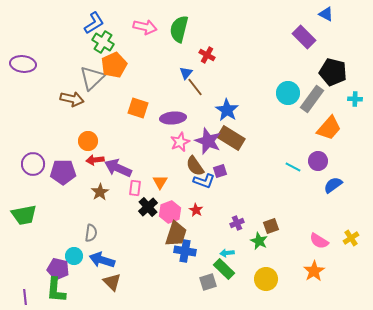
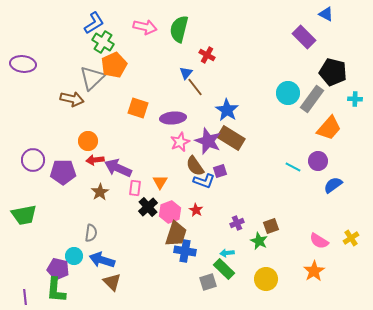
purple circle at (33, 164): moved 4 px up
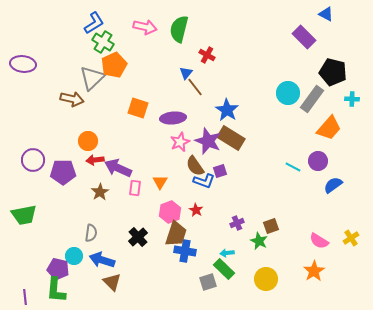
cyan cross at (355, 99): moved 3 px left
black cross at (148, 207): moved 10 px left, 30 px down
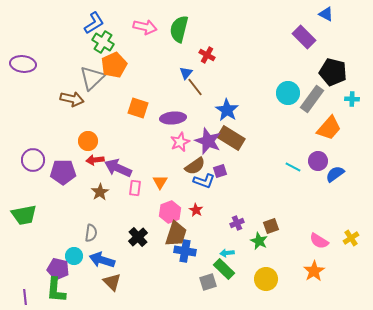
brown semicircle at (195, 166): rotated 90 degrees counterclockwise
blue semicircle at (333, 185): moved 2 px right, 11 px up
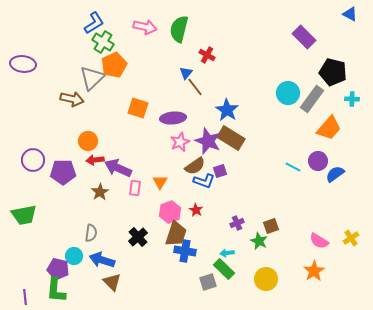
blue triangle at (326, 14): moved 24 px right
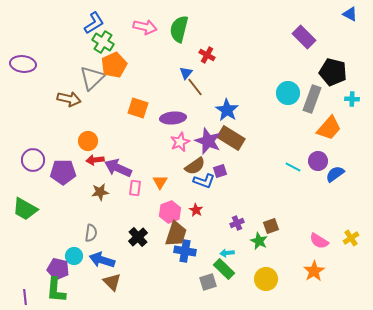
brown arrow at (72, 99): moved 3 px left
gray rectangle at (312, 99): rotated 16 degrees counterclockwise
brown star at (100, 192): rotated 24 degrees clockwise
green trapezoid at (24, 215): moved 1 px right, 6 px up; rotated 40 degrees clockwise
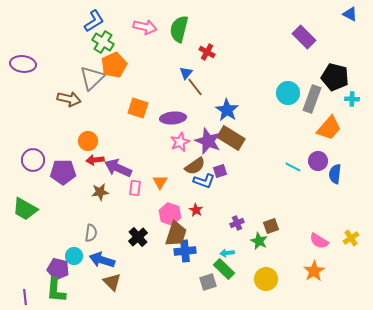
blue L-shape at (94, 23): moved 2 px up
red cross at (207, 55): moved 3 px up
black pentagon at (333, 72): moved 2 px right, 5 px down
blue semicircle at (335, 174): rotated 48 degrees counterclockwise
pink hexagon at (170, 212): moved 2 px down; rotated 20 degrees counterclockwise
blue cross at (185, 251): rotated 15 degrees counterclockwise
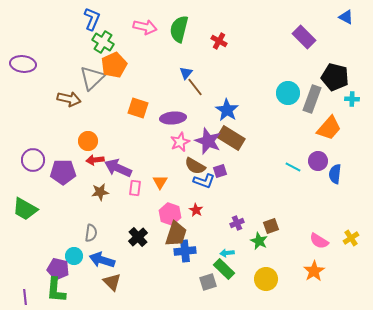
blue triangle at (350, 14): moved 4 px left, 3 px down
blue L-shape at (94, 21): moved 2 px left, 2 px up; rotated 35 degrees counterclockwise
red cross at (207, 52): moved 12 px right, 11 px up
brown semicircle at (195, 166): rotated 65 degrees clockwise
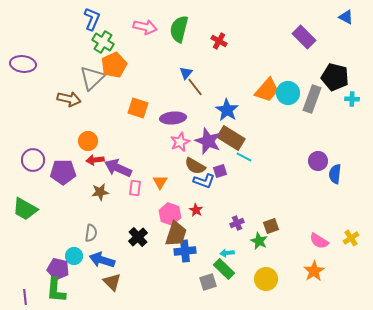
orange trapezoid at (329, 128): moved 62 px left, 38 px up
cyan line at (293, 167): moved 49 px left, 10 px up
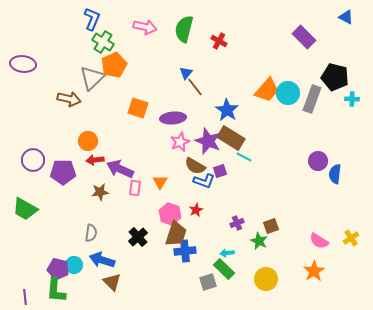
green semicircle at (179, 29): moved 5 px right
purple arrow at (118, 168): moved 2 px right, 1 px down
red star at (196, 210): rotated 16 degrees clockwise
cyan circle at (74, 256): moved 9 px down
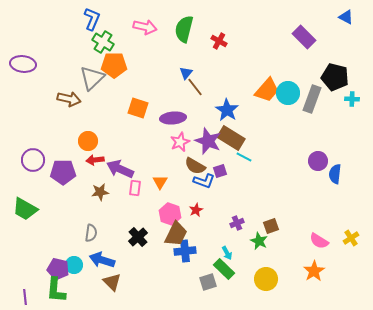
orange pentagon at (114, 65): rotated 25 degrees clockwise
brown trapezoid at (176, 234): rotated 8 degrees clockwise
cyan arrow at (227, 253): rotated 112 degrees counterclockwise
